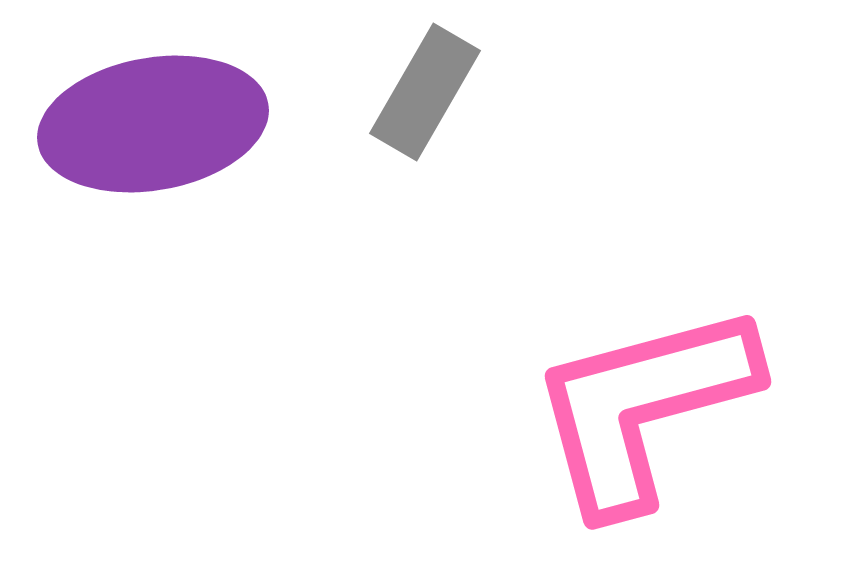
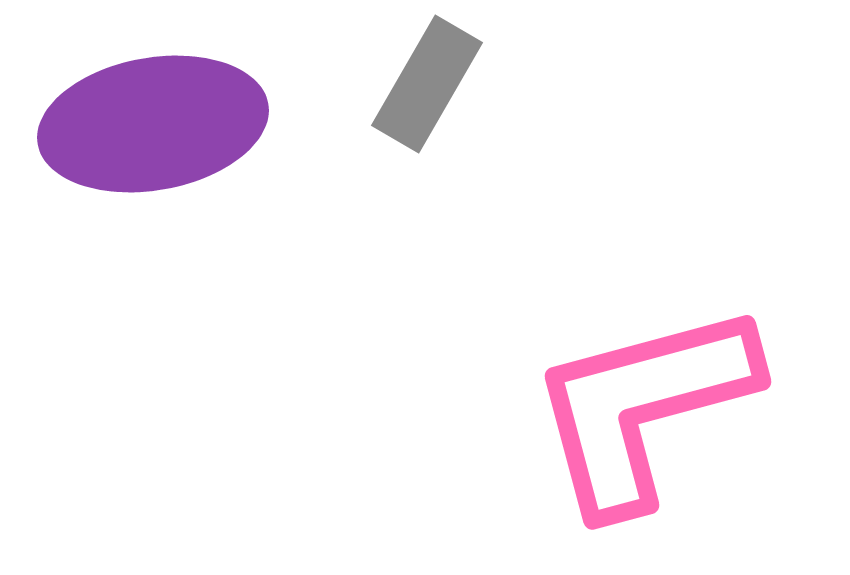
gray rectangle: moved 2 px right, 8 px up
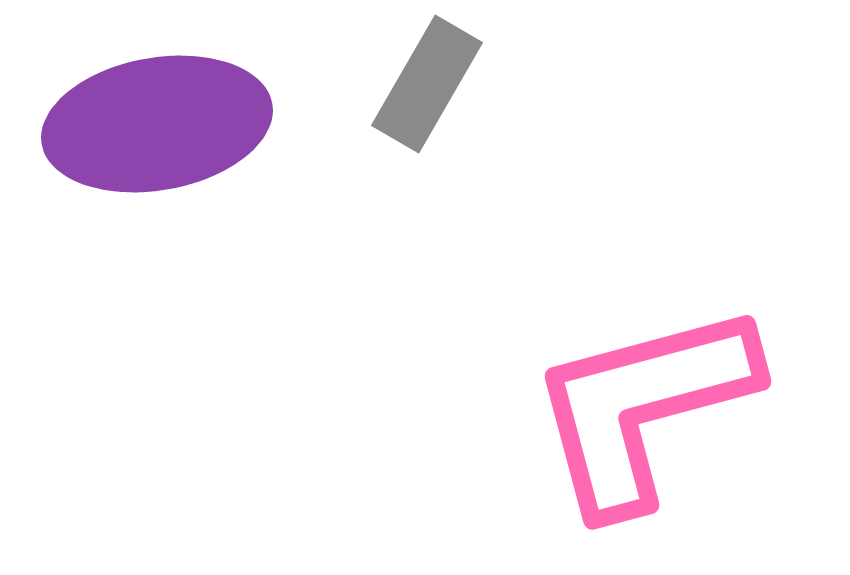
purple ellipse: moved 4 px right
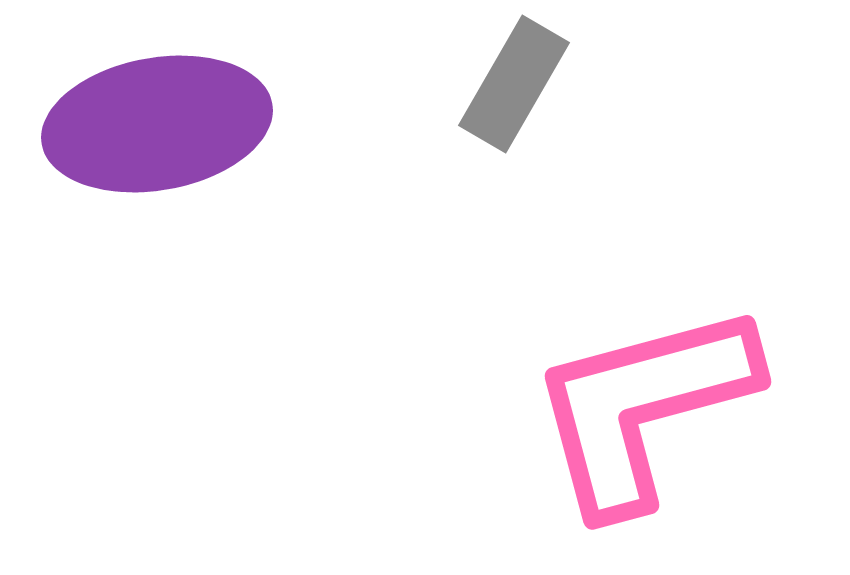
gray rectangle: moved 87 px right
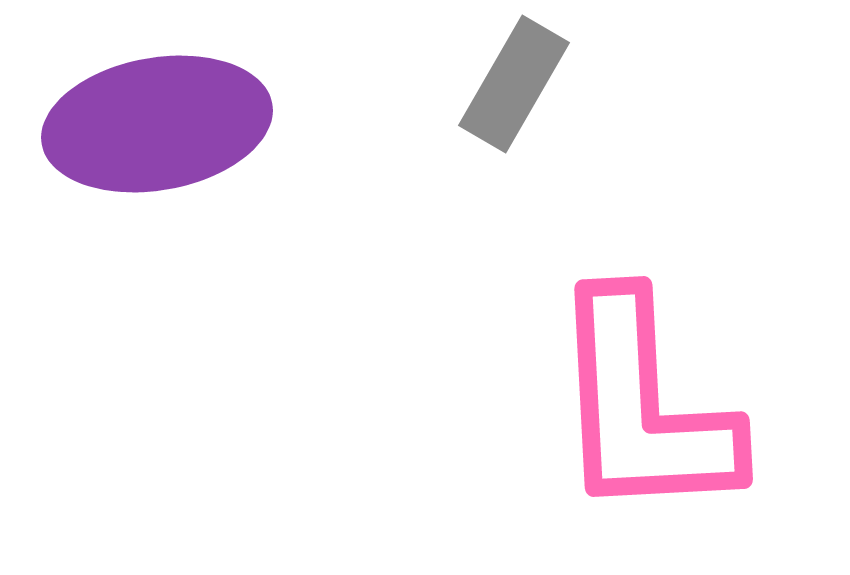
pink L-shape: rotated 78 degrees counterclockwise
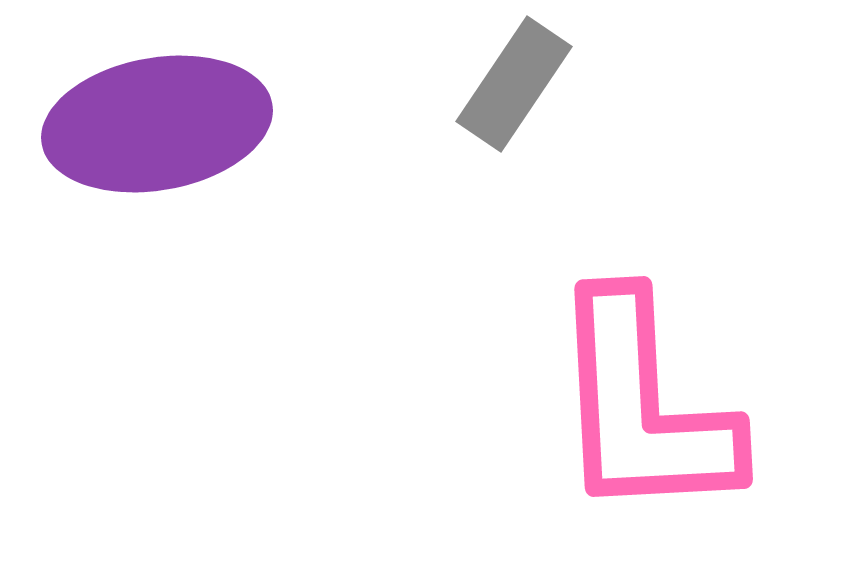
gray rectangle: rotated 4 degrees clockwise
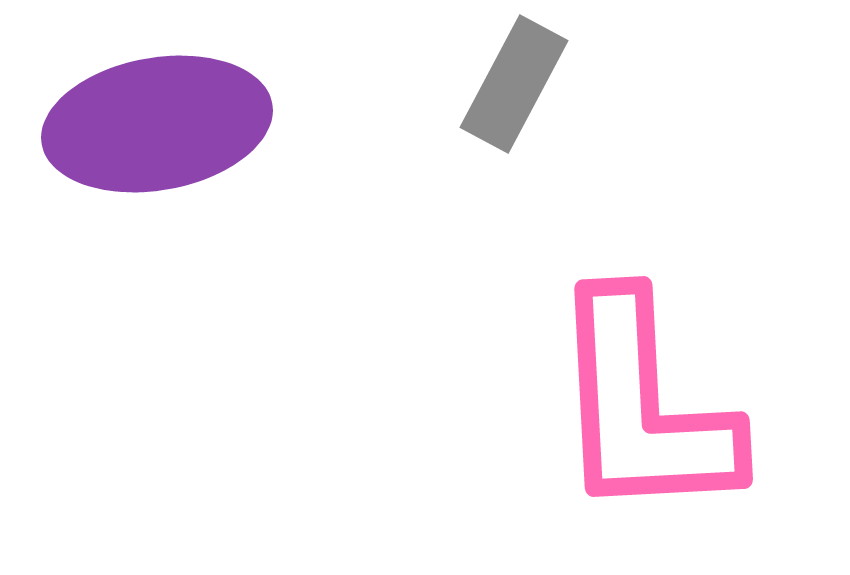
gray rectangle: rotated 6 degrees counterclockwise
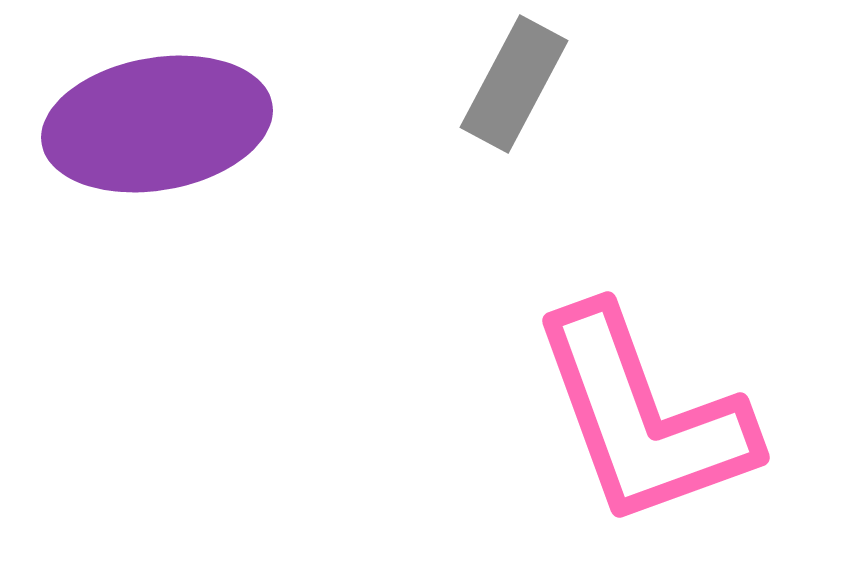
pink L-shape: moved 10 px down; rotated 17 degrees counterclockwise
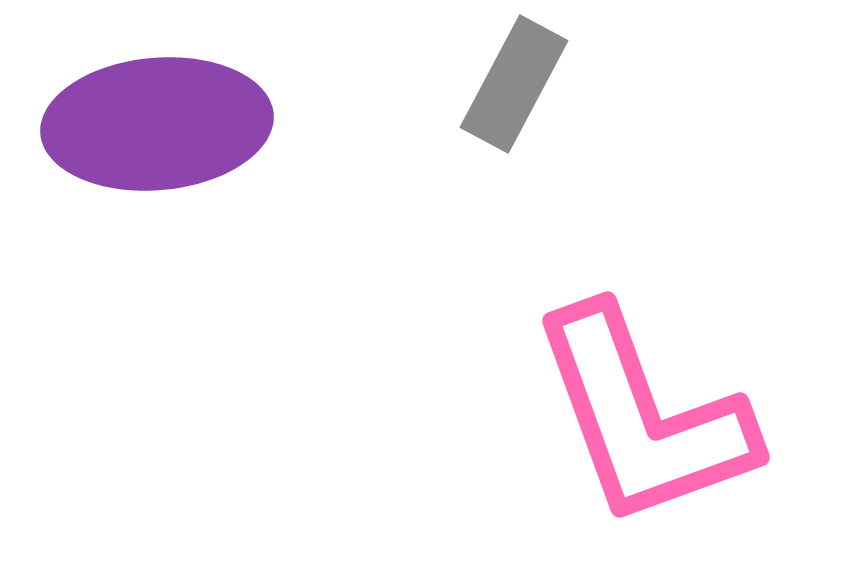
purple ellipse: rotated 5 degrees clockwise
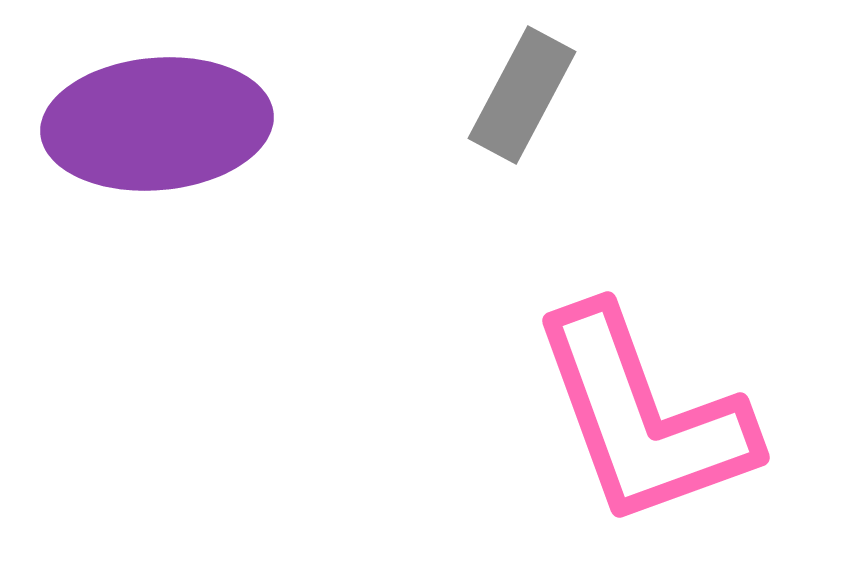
gray rectangle: moved 8 px right, 11 px down
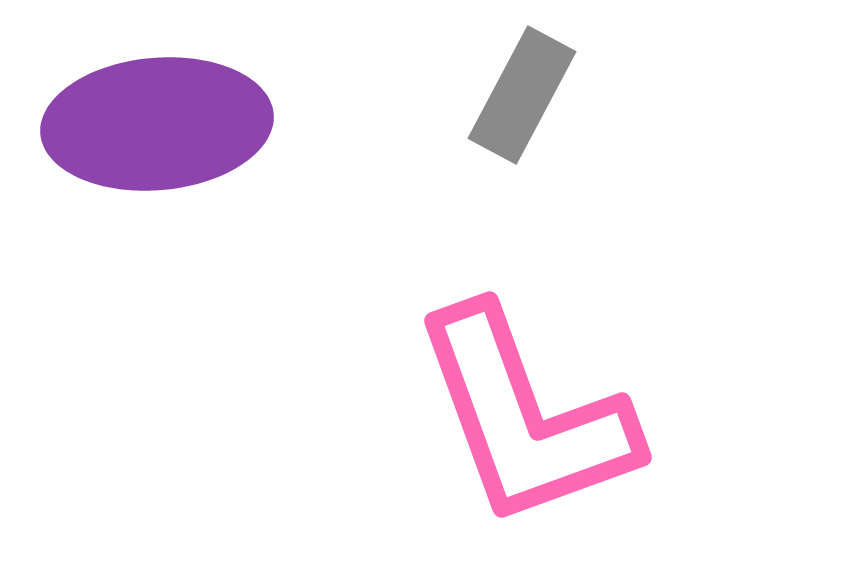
pink L-shape: moved 118 px left
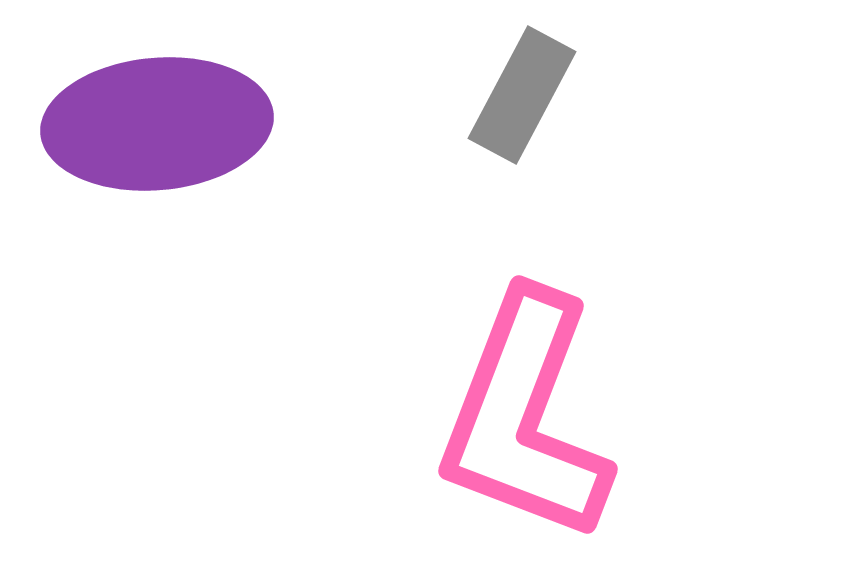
pink L-shape: rotated 41 degrees clockwise
